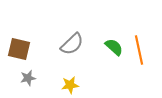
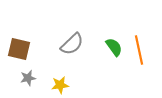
green semicircle: rotated 12 degrees clockwise
yellow star: moved 10 px left
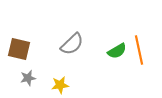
green semicircle: moved 3 px right, 4 px down; rotated 96 degrees clockwise
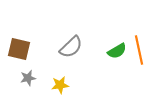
gray semicircle: moved 1 px left, 3 px down
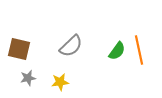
gray semicircle: moved 1 px up
green semicircle: rotated 24 degrees counterclockwise
yellow star: moved 3 px up
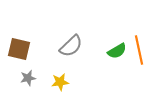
green semicircle: rotated 24 degrees clockwise
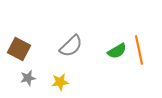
brown square: rotated 15 degrees clockwise
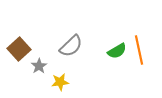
brown square: rotated 20 degrees clockwise
gray star: moved 11 px right, 12 px up; rotated 21 degrees counterclockwise
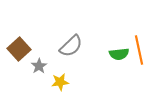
green semicircle: moved 2 px right, 3 px down; rotated 24 degrees clockwise
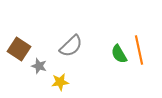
brown square: rotated 15 degrees counterclockwise
green semicircle: rotated 66 degrees clockwise
gray star: rotated 21 degrees counterclockwise
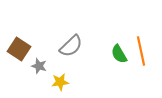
orange line: moved 2 px right, 1 px down
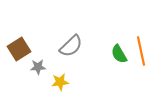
brown square: rotated 25 degrees clockwise
gray star: moved 1 px left, 1 px down; rotated 21 degrees counterclockwise
